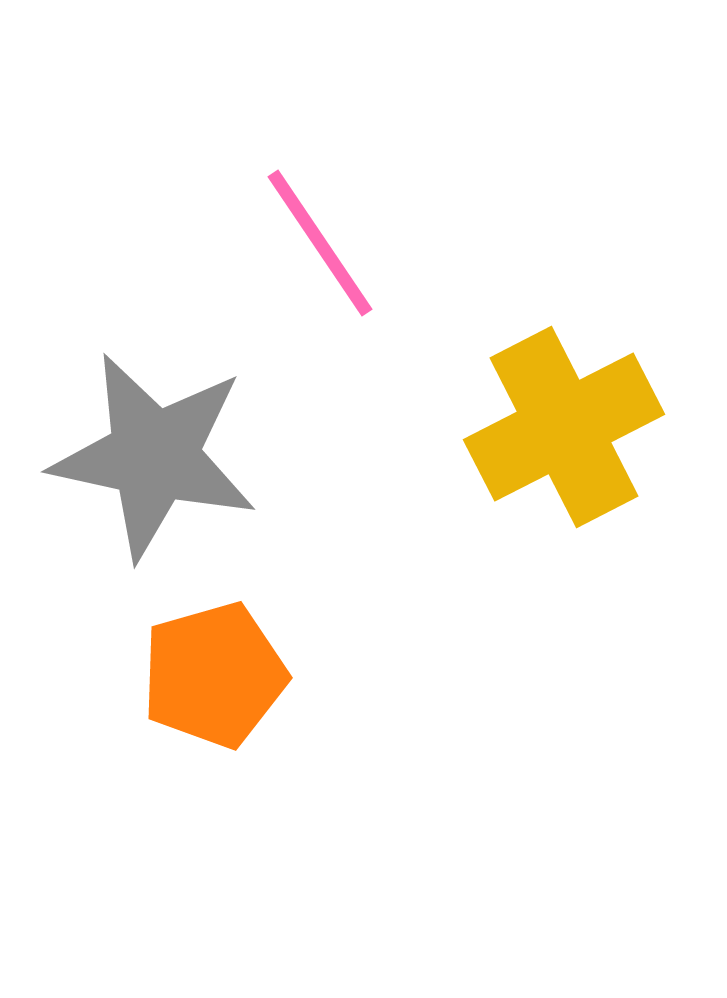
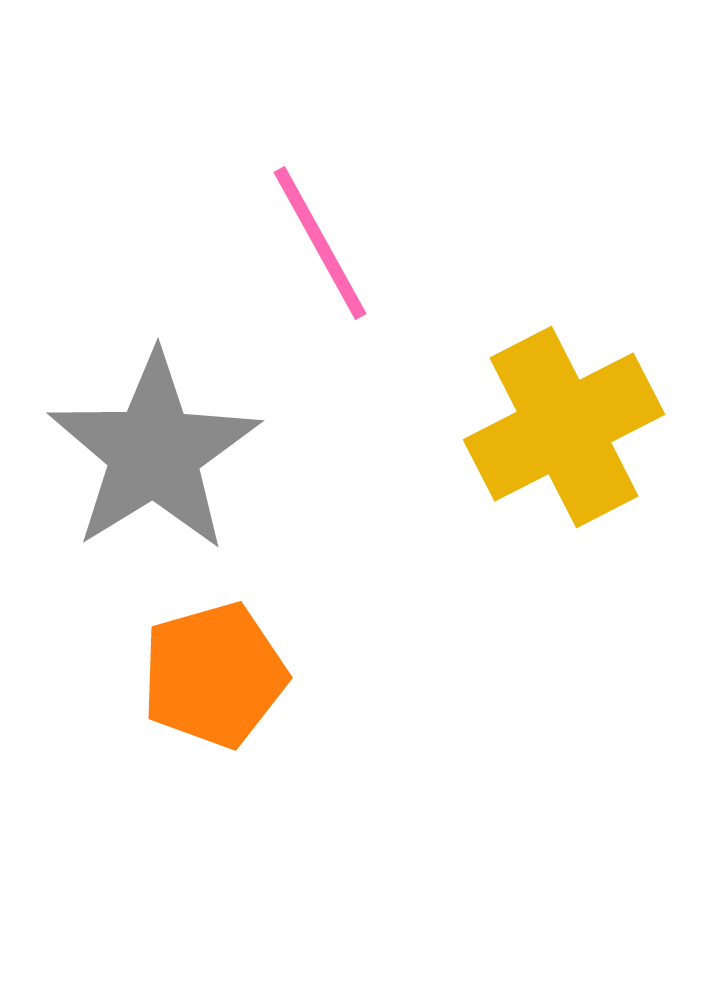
pink line: rotated 5 degrees clockwise
gray star: moved 4 px up; rotated 28 degrees clockwise
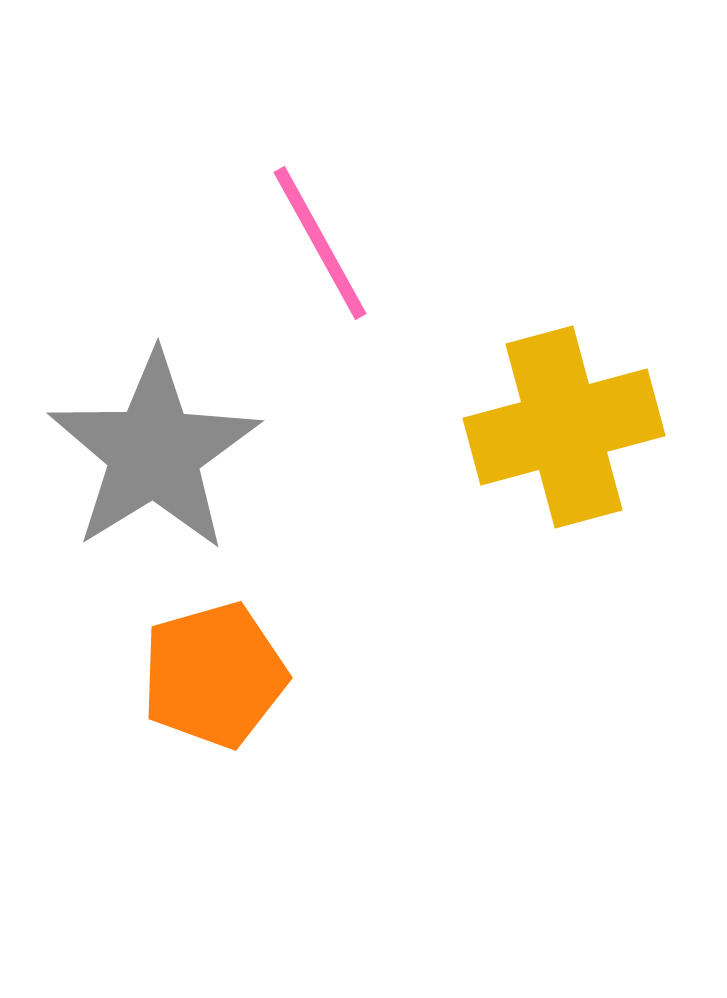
yellow cross: rotated 12 degrees clockwise
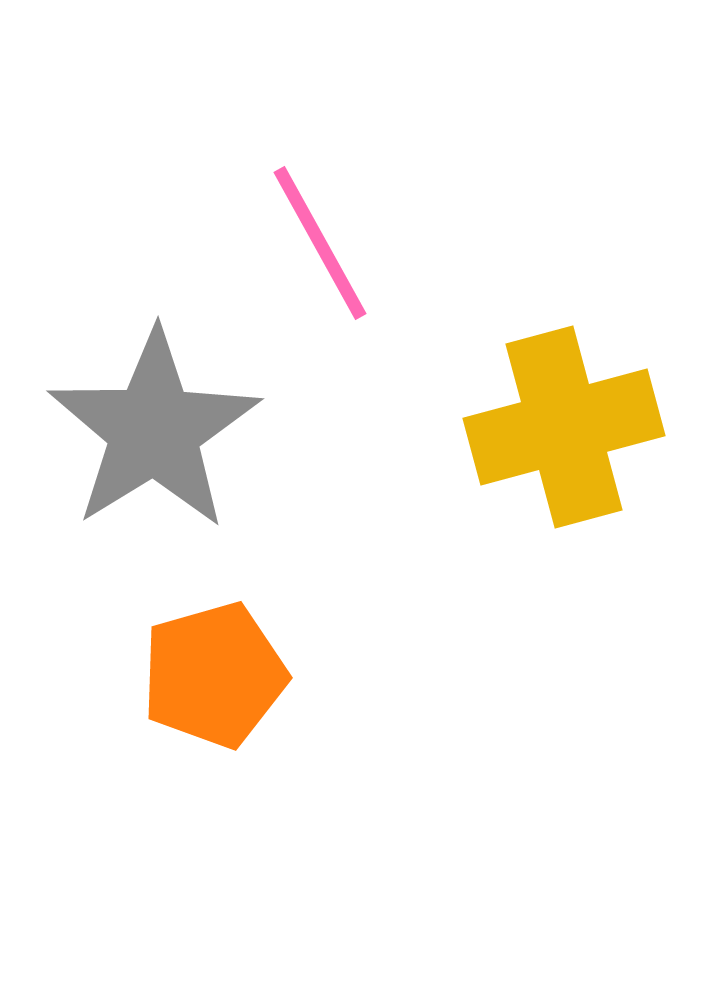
gray star: moved 22 px up
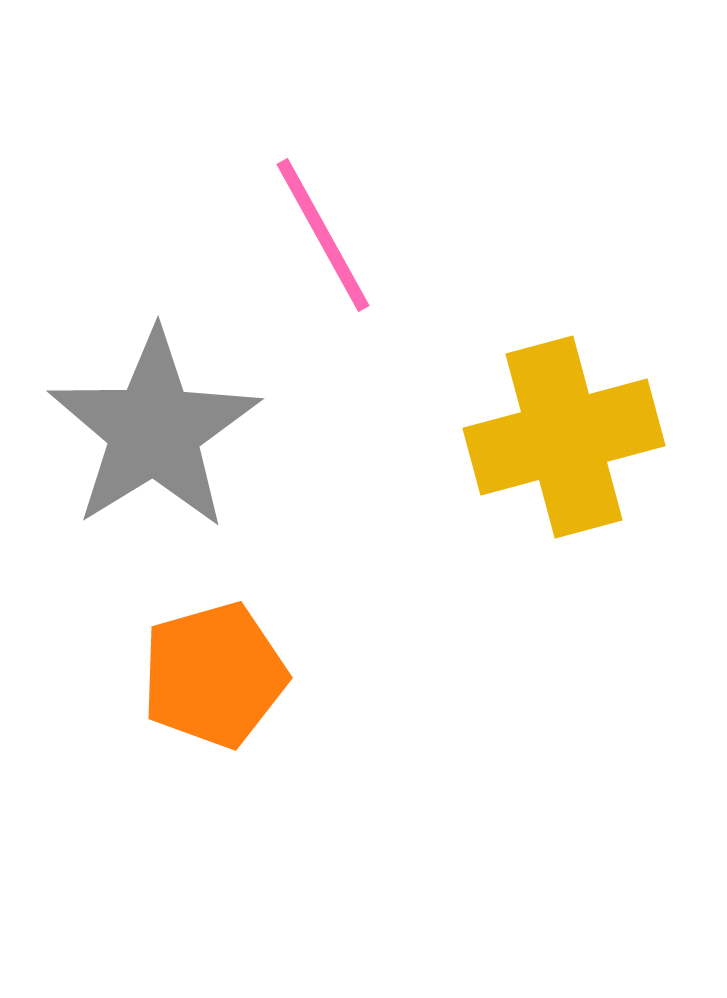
pink line: moved 3 px right, 8 px up
yellow cross: moved 10 px down
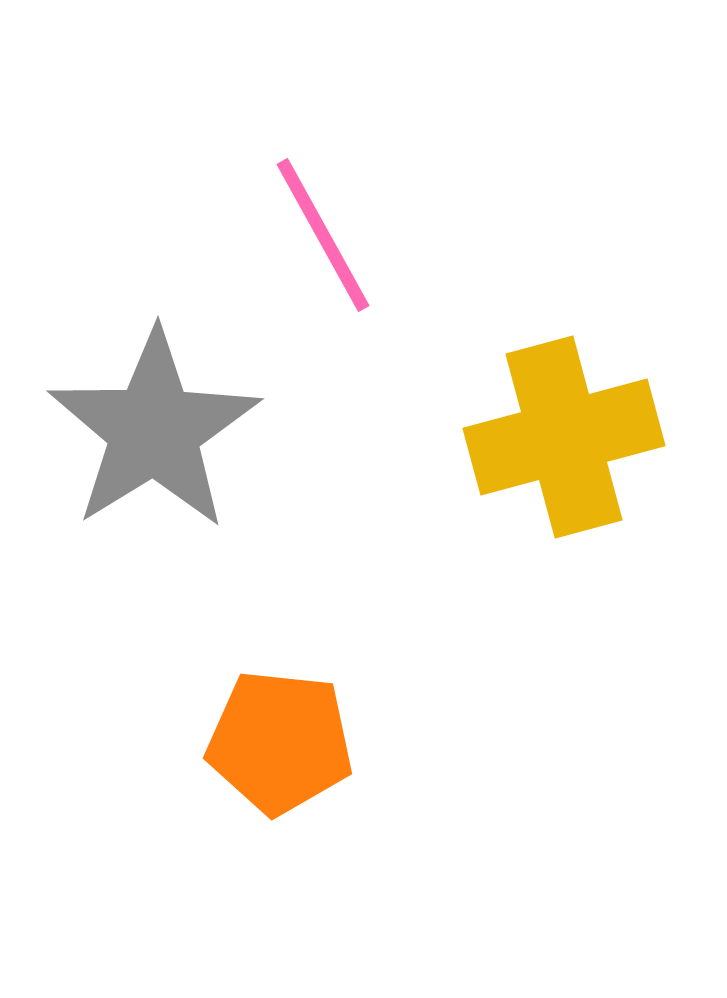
orange pentagon: moved 66 px right, 67 px down; rotated 22 degrees clockwise
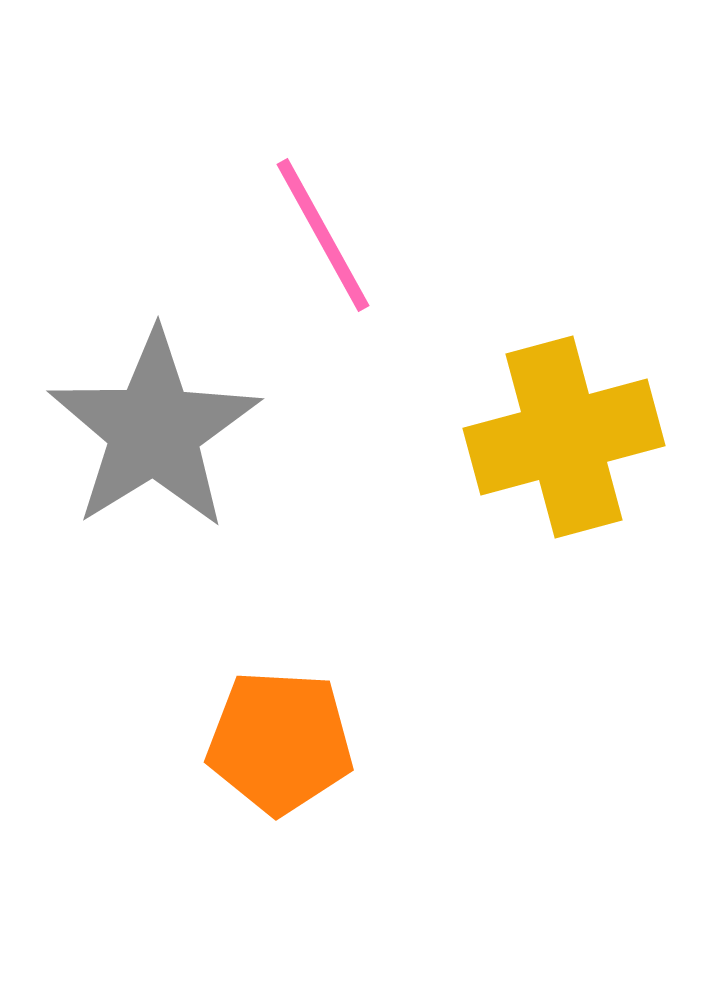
orange pentagon: rotated 3 degrees counterclockwise
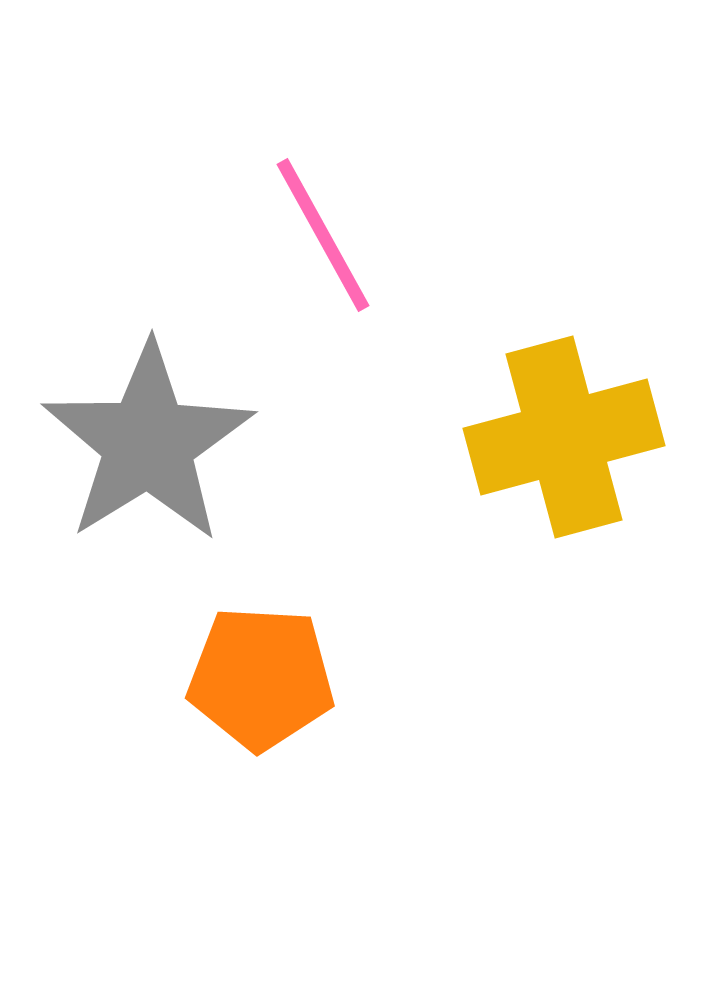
gray star: moved 6 px left, 13 px down
orange pentagon: moved 19 px left, 64 px up
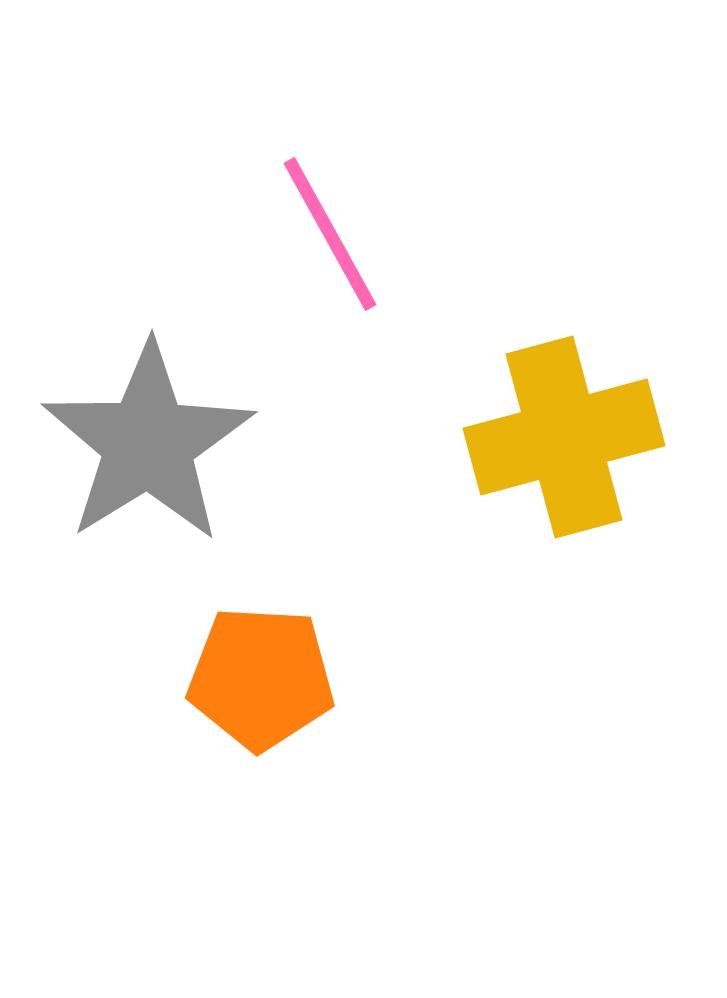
pink line: moved 7 px right, 1 px up
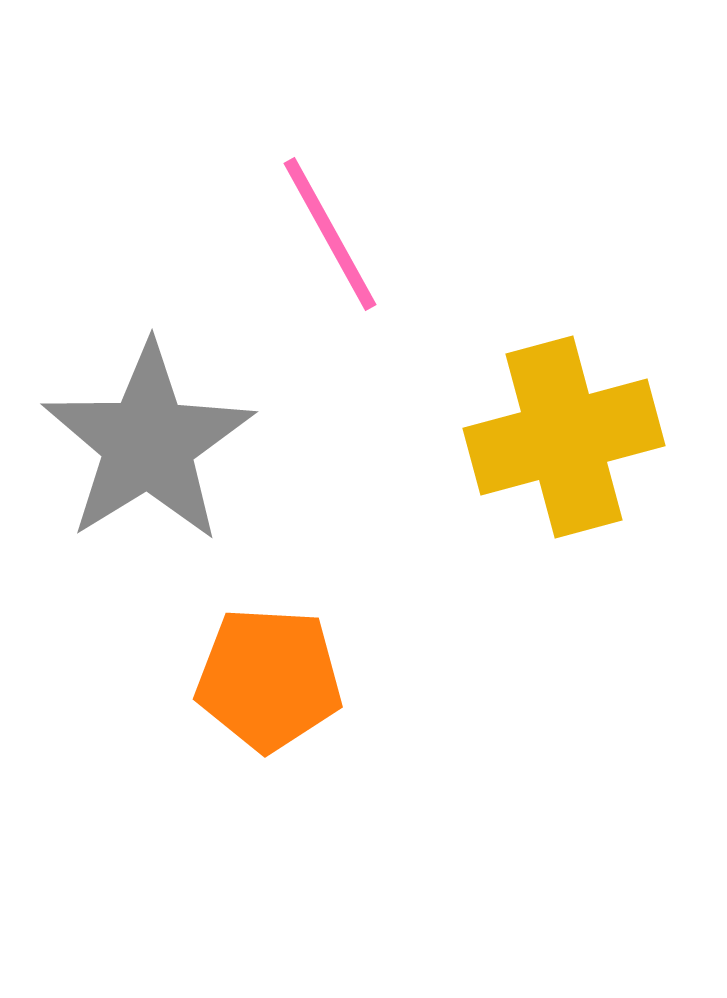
orange pentagon: moved 8 px right, 1 px down
